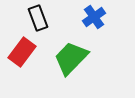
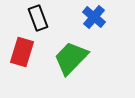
blue cross: rotated 15 degrees counterclockwise
red rectangle: rotated 20 degrees counterclockwise
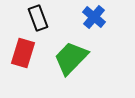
red rectangle: moved 1 px right, 1 px down
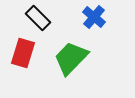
black rectangle: rotated 25 degrees counterclockwise
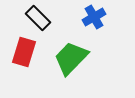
blue cross: rotated 20 degrees clockwise
red rectangle: moved 1 px right, 1 px up
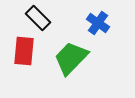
blue cross: moved 4 px right, 6 px down; rotated 25 degrees counterclockwise
red rectangle: moved 1 px up; rotated 12 degrees counterclockwise
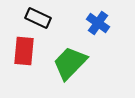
black rectangle: rotated 20 degrees counterclockwise
green trapezoid: moved 1 px left, 5 px down
